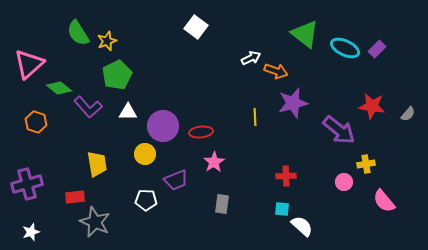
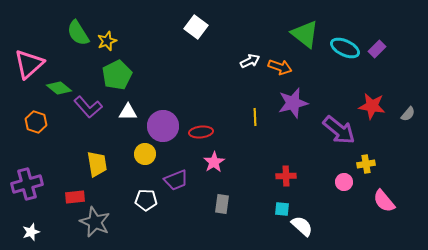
white arrow: moved 1 px left, 3 px down
orange arrow: moved 4 px right, 4 px up
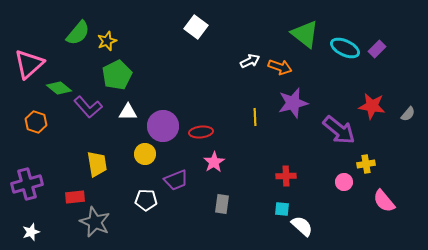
green semicircle: rotated 108 degrees counterclockwise
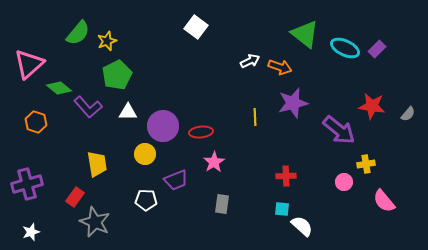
red rectangle: rotated 48 degrees counterclockwise
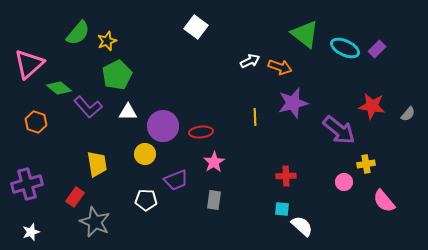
gray rectangle: moved 8 px left, 4 px up
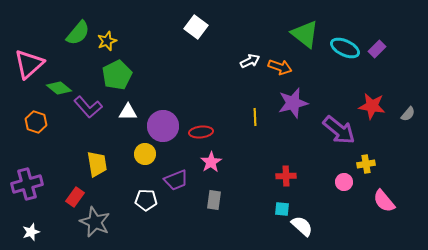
pink star: moved 3 px left
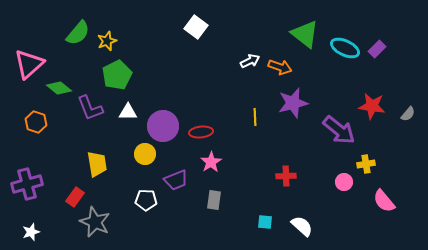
purple L-shape: moved 2 px right, 1 px down; rotated 20 degrees clockwise
cyan square: moved 17 px left, 13 px down
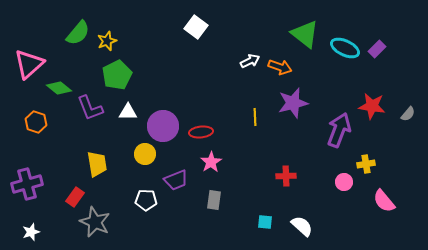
purple arrow: rotated 108 degrees counterclockwise
